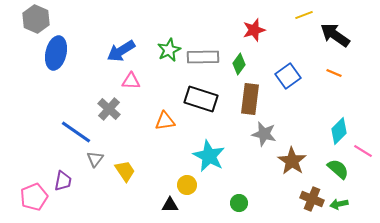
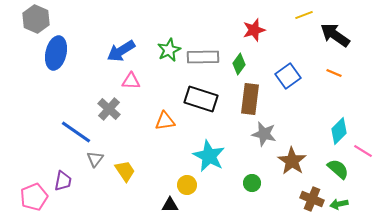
green circle: moved 13 px right, 20 px up
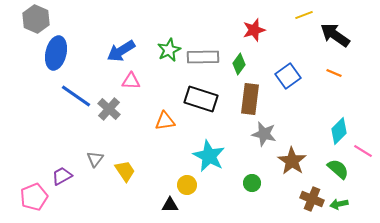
blue line: moved 36 px up
purple trapezoid: moved 1 px left, 5 px up; rotated 130 degrees counterclockwise
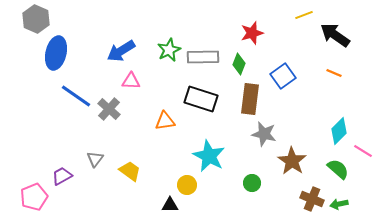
red star: moved 2 px left, 3 px down
green diamond: rotated 15 degrees counterclockwise
blue square: moved 5 px left
yellow trapezoid: moved 5 px right; rotated 20 degrees counterclockwise
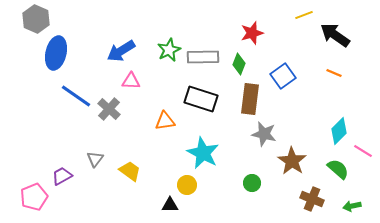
cyan star: moved 6 px left, 3 px up
green arrow: moved 13 px right, 2 px down
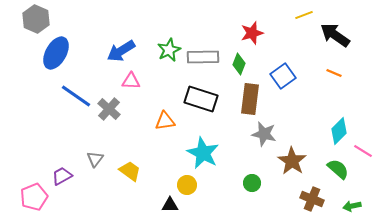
blue ellipse: rotated 16 degrees clockwise
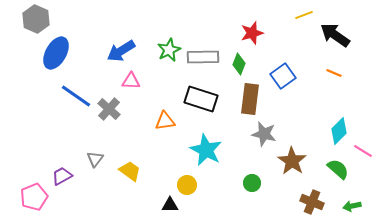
cyan star: moved 3 px right, 3 px up
brown cross: moved 3 px down
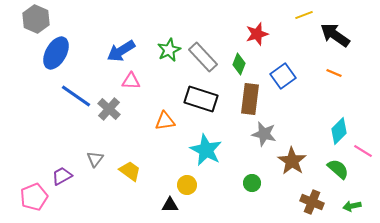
red star: moved 5 px right, 1 px down
gray rectangle: rotated 48 degrees clockwise
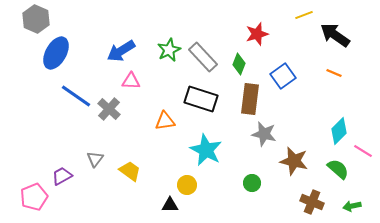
brown star: moved 2 px right; rotated 20 degrees counterclockwise
